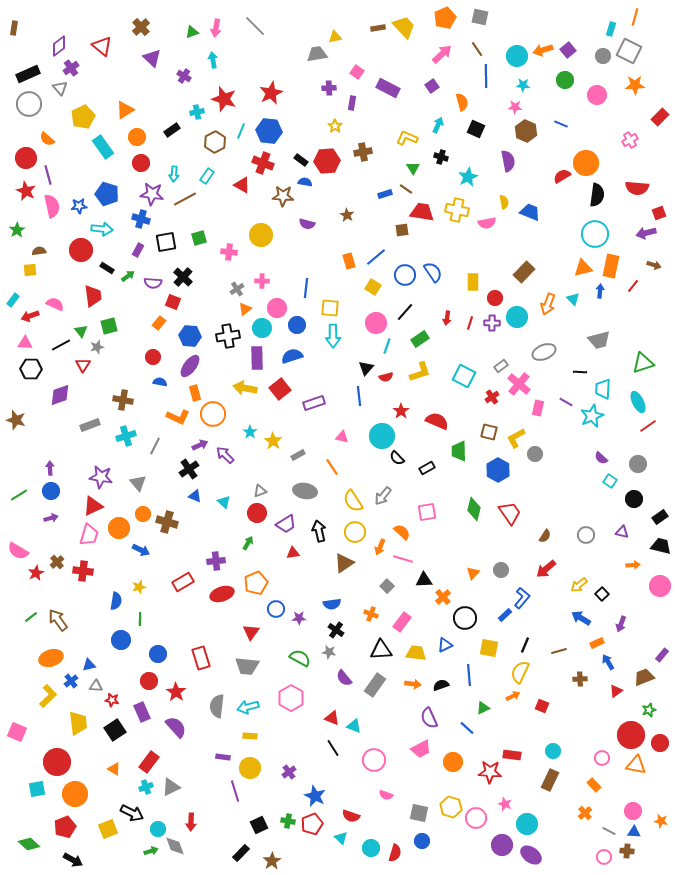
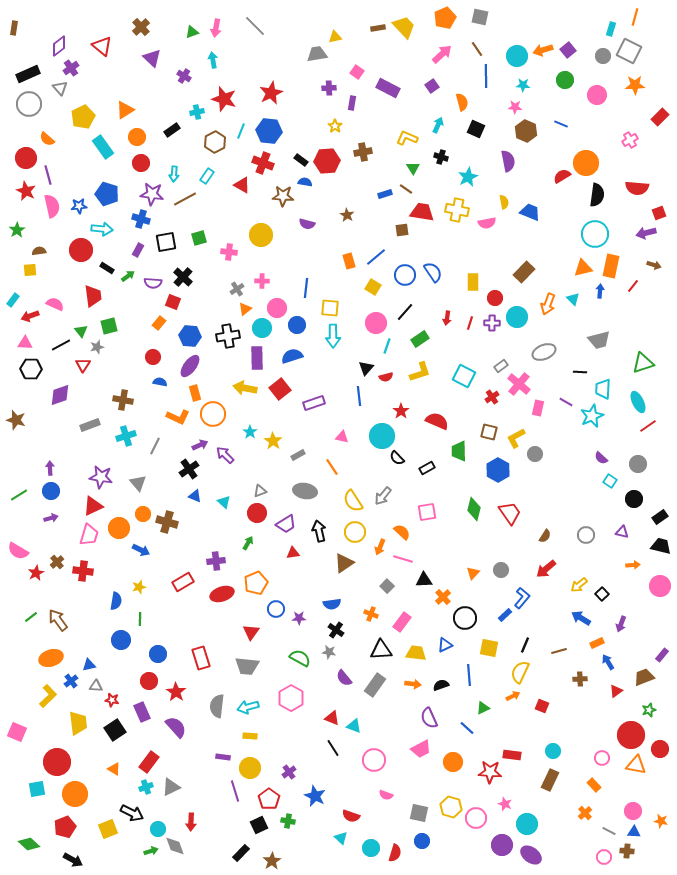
red circle at (660, 743): moved 6 px down
red pentagon at (312, 824): moved 43 px left, 25 px up; rotated 15 degrees counterclockwise
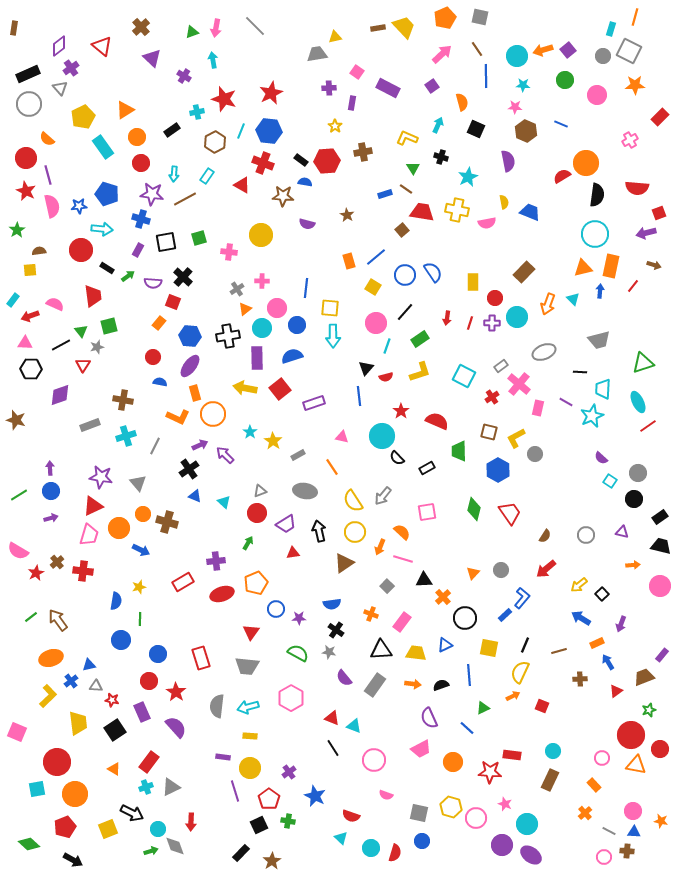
brown square at (402, 230): rotated 32 degrees counterclockwise
gray circle at (638, 464): moved 9 px down
green semicircle at (300, 658): moved 2 px left, 5 px up
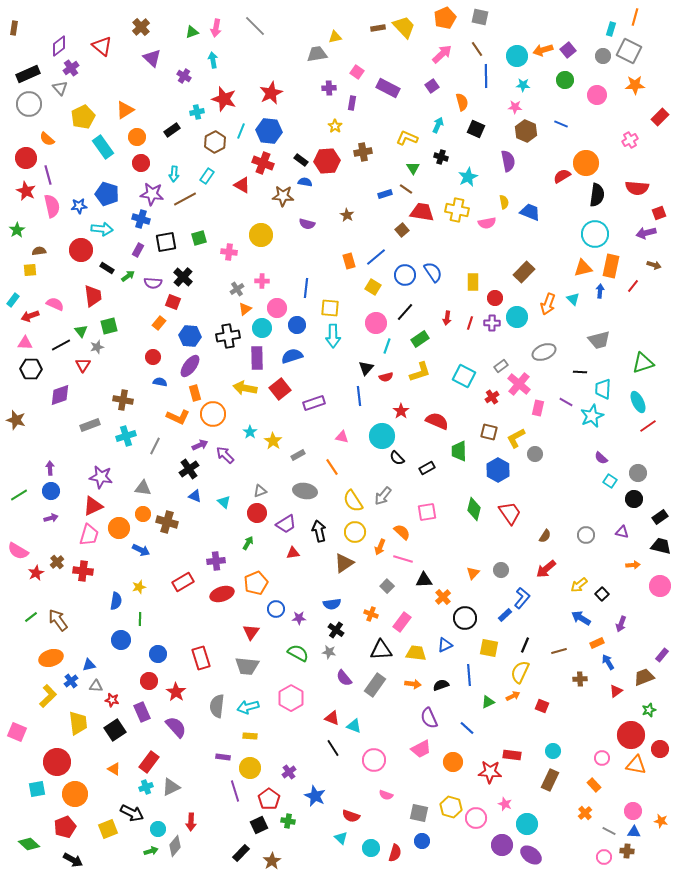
gray triangle at (138, 483): moved 5 px right, 5 px down; rotated 42 degrees counterclockwise
green triangle at (483, 708): moved 5 px right, 6 px up
gray diamond at (175, 846): rotated 60 degrees clockwise
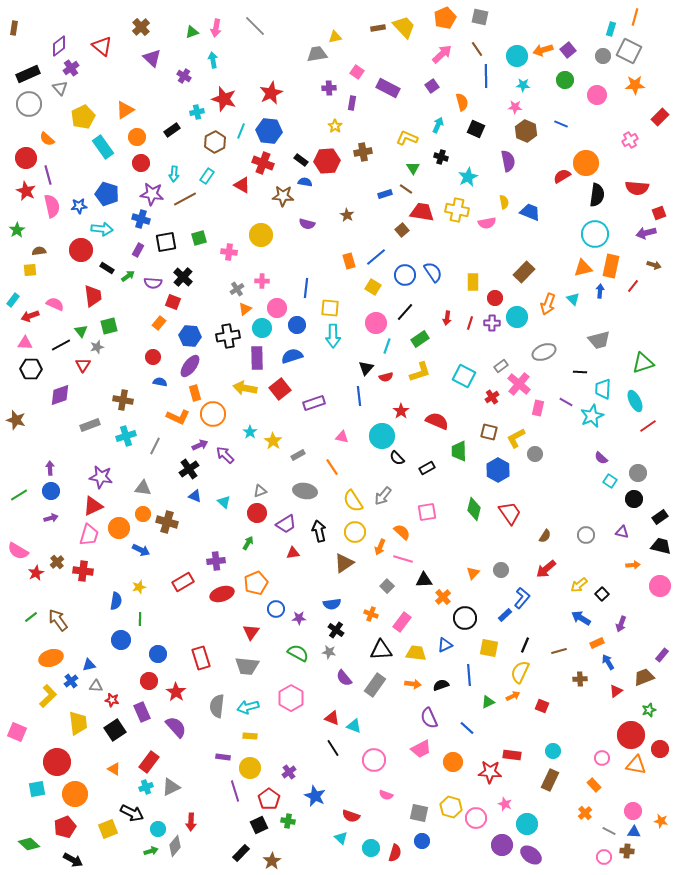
cyan ellipse at (638, 402): moved 3 px left, 1 px up
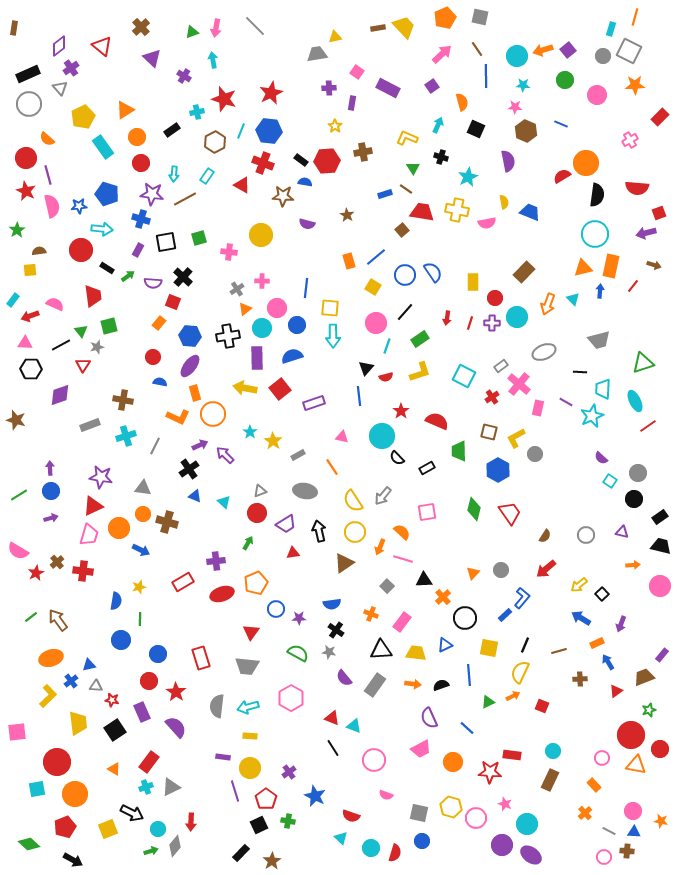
pink square at (17, 732): rotated 30 degrees counterclockwise
red pentagon at (269, 799): moved 3 px left
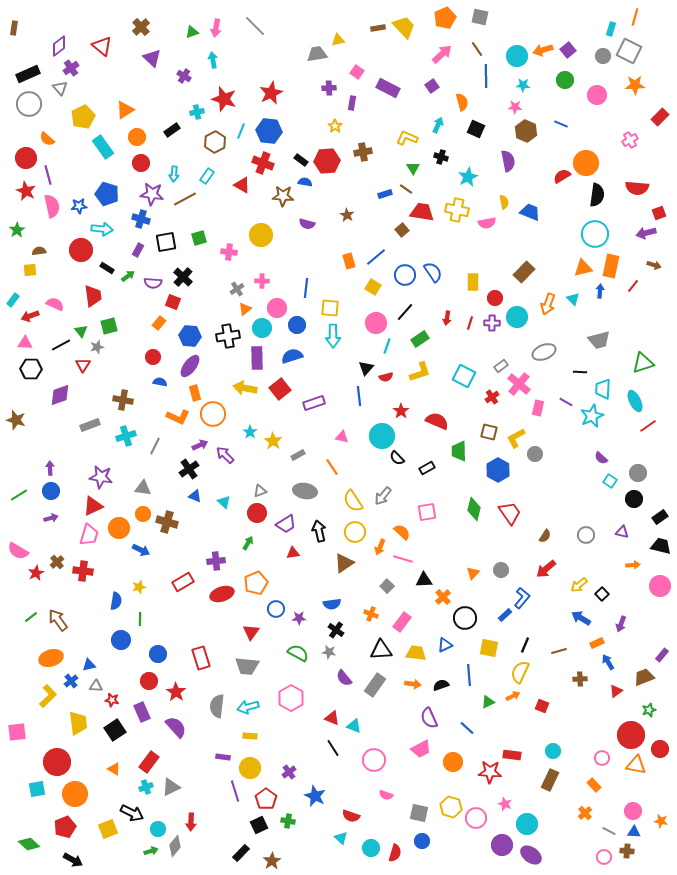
yellow triangle at (335, 37): moved 3 px right, 3 px down
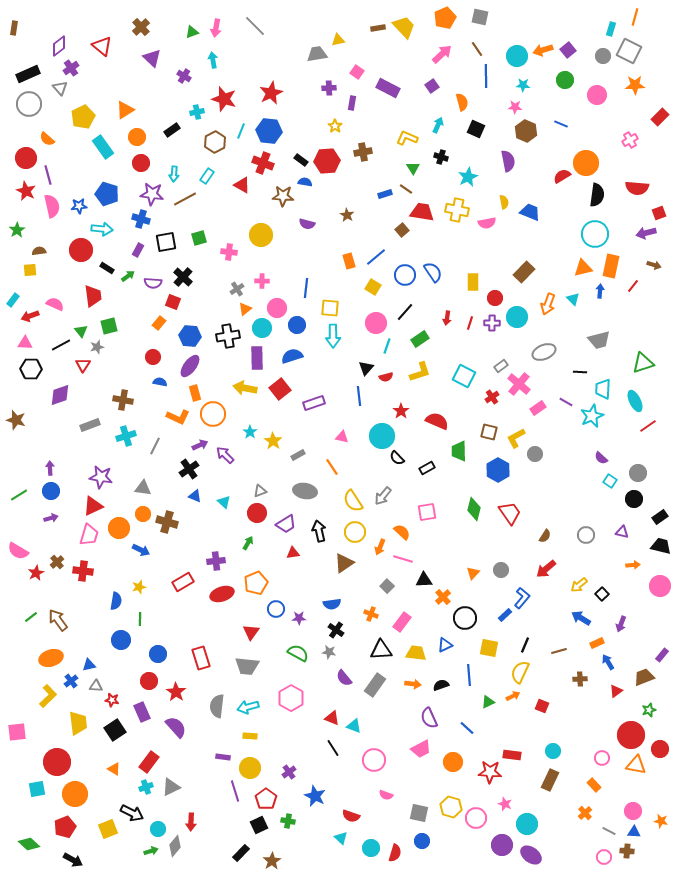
pink rectangle at (538, 408): rotated 42 degrees clockwise
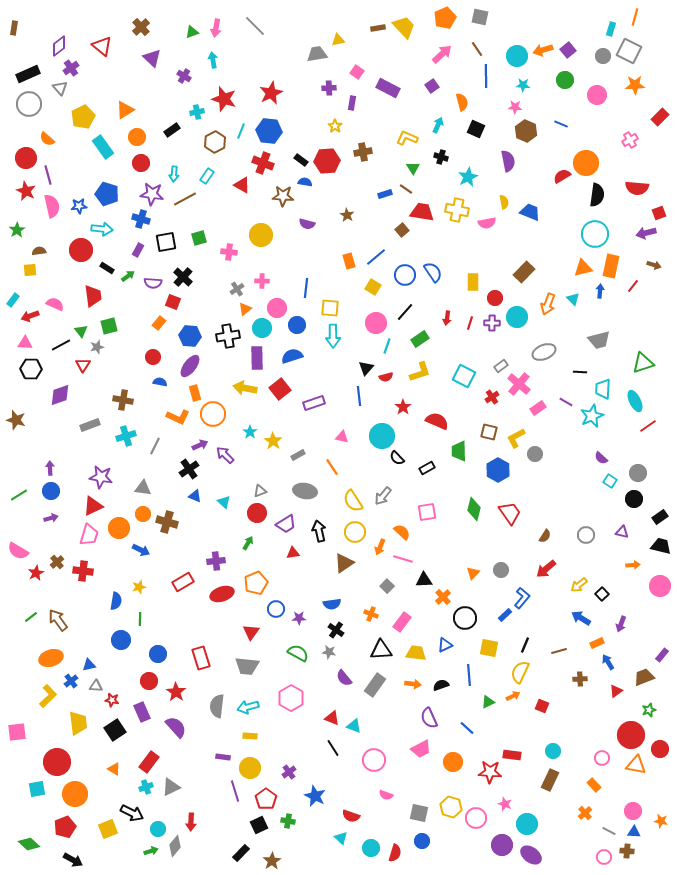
red star at (401, 411): moved 2 px right, 4 px up
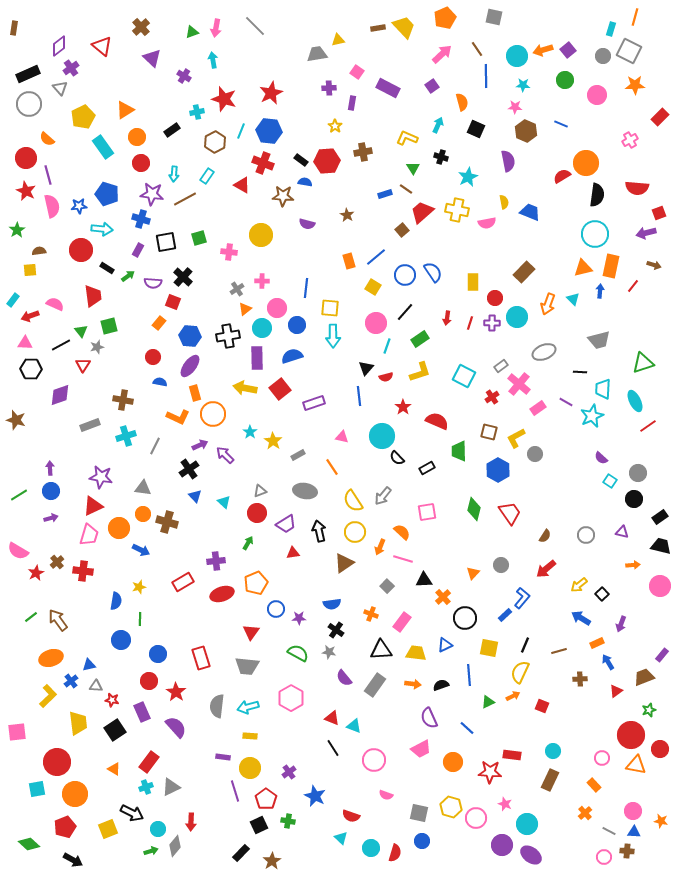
gray square at (480, 17): moved 14 px right
red trapezoid at (422, 212): rotated 50 degrees counterclockwise
blue triangle at (195, 496): rotated 24 degrees clockwise
gray circle at (501, 570): moved 5 px up
